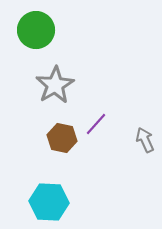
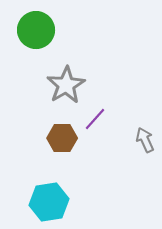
gray star: moved 11 px right
purple line: moved 1 px left, 5 px up
brown hexagon: rotated 12 degrees counterclockwise
cyan hexagon: rotated 12 degrees counterclockwise
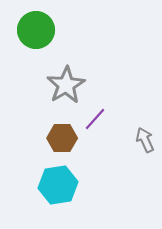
cyan hexagon: moved 9 px right, 17 px up
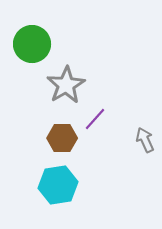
green circle: moved 4 px left, 14 px down
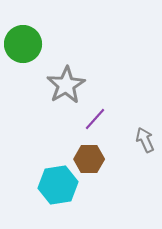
green circle: moved 9 px left
brown hexagon: moved 27 px right, 21 px down
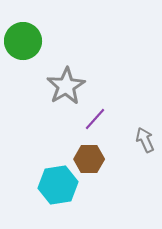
green circle: moved 3 px up
gray star: moved 1 px down
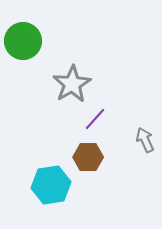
gray star: moved 6 px right, 2 px up
brown hexagon: moved 1 px left, 2 px up
cyan hexagon: moved 7 px left
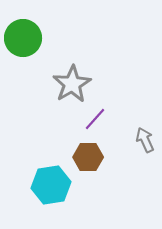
green circle: moved 3 px up
